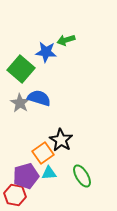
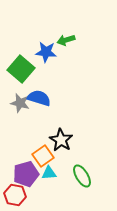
gray star: rotated 18 degrees counterclockwise
orange square: moved 3 px down
purple pentagon: moved 2 px up
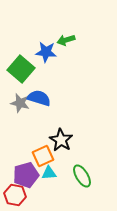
orange square: rotated 10 degrees clockwise
purple pentagon: moved 1 px down
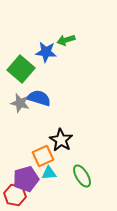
purple pentagon: moved 4 px down
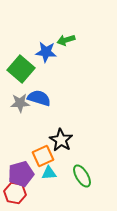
gray star: rotated 18 degrees counterclockwise
purple pentagon: moved 5 px left, 5 px up
red hexagon: moved 2 px up
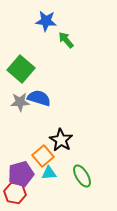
green arrow: rotated 66 degrees clockwise
blue star: moved 31 px up
gray star: moved 1 px up
orange square: rotated 15 degrees counterclockwise
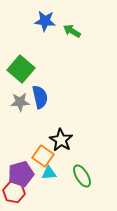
blue star: moved 1 px left
green arrow: moved 6 px right, 9 px up; rotated 18 degrees counterclockwise
blue semicircle: moved 1 px right, 1 px up; rotated 60 degrees clockwise
orange square: rotated 15 degrees counterclockwise
red hexagon: moved 1 px left, 1 px up
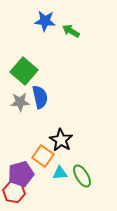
green arrow: moved 1 px left
green square: moved 3 px right, 2 px down
cyan triangle: moved 11 px right
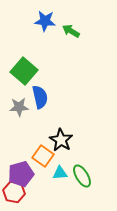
gray star: moved 1 px left, 5 px down
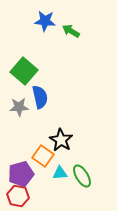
red hexagon: moved 4 px right, 4 px down
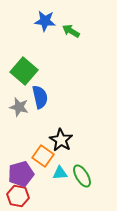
gray star: rotated 18 degrees clockwise
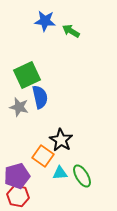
green square: moved 3 px right, 4 px down; rotated 24 degrees clockwise
purple pentagon: moved 4 px left, 2 px down
